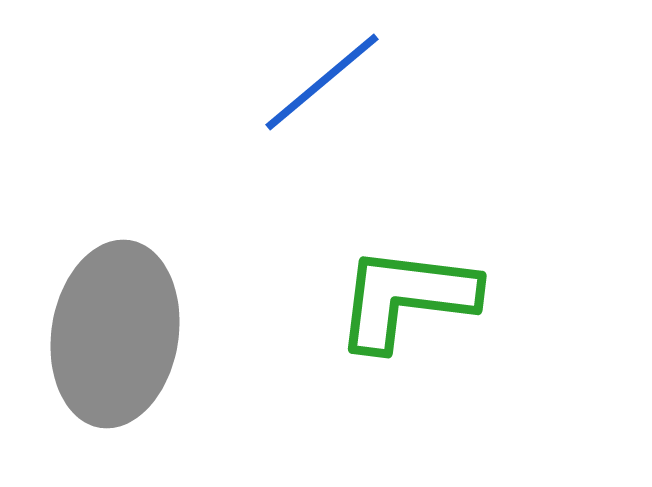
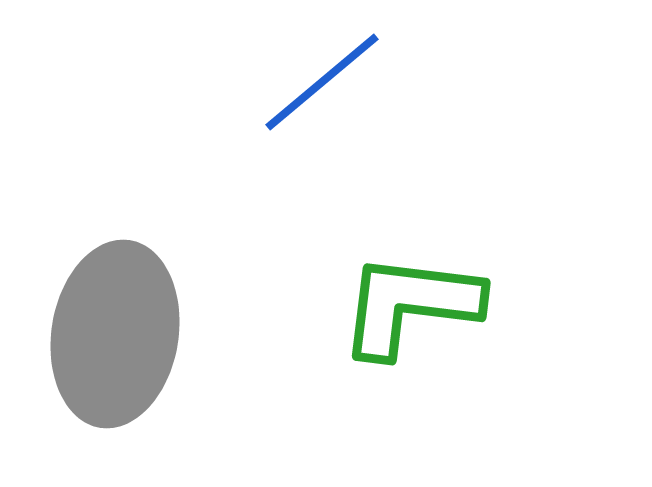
green L-shape: moved 4 px right, 7 px down
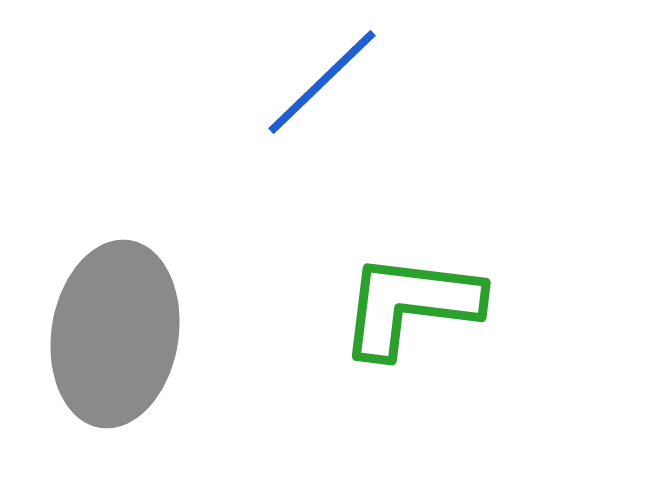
blue line: rotated 4 degrees counterclockwise
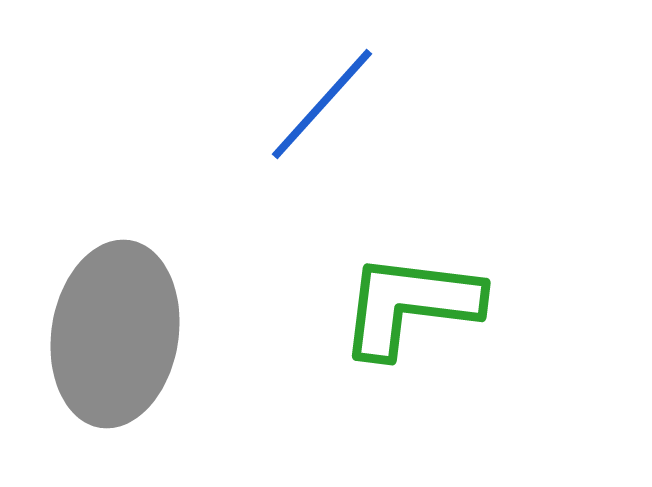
blue line: moved 22 px down; rotated 4 degrees counterclockwise
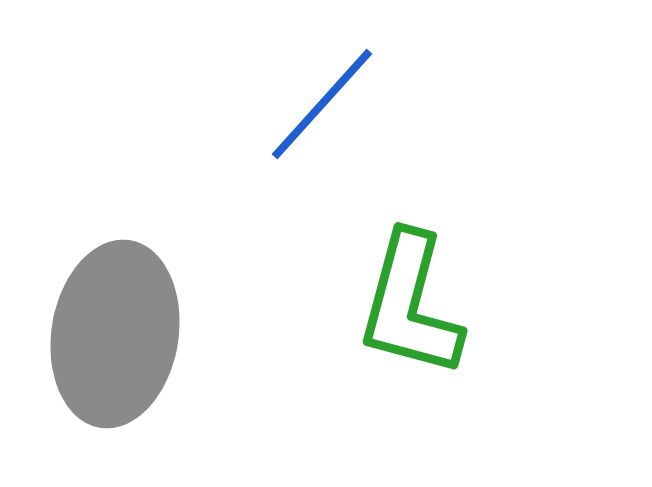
green L-shape: rotated 82 degrees counterclockwise
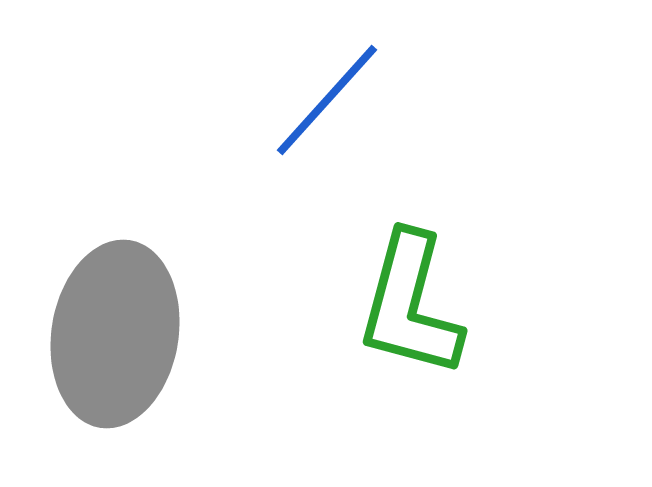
blue line: moved 5 px right, 4 px up
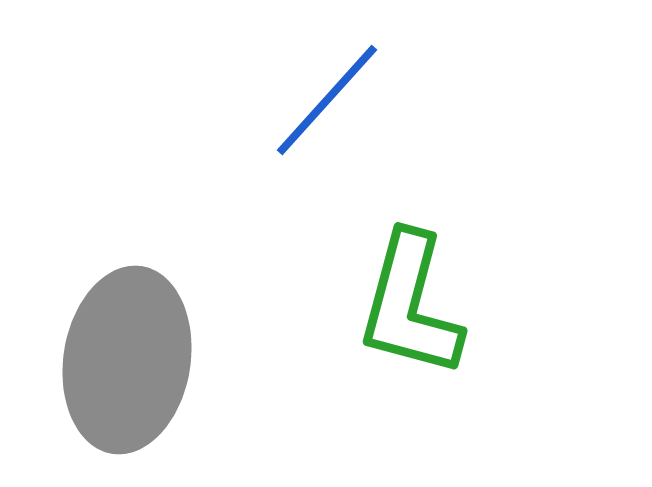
gray ellipse: moved 12 px right, 26 px down
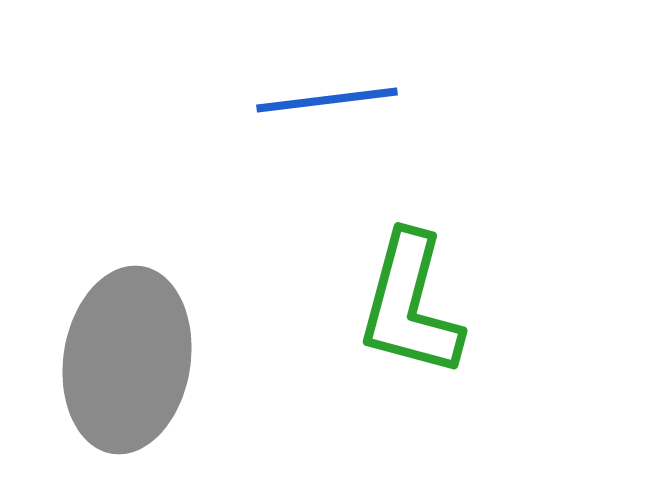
blue line: rotated 41 degrees clockwise
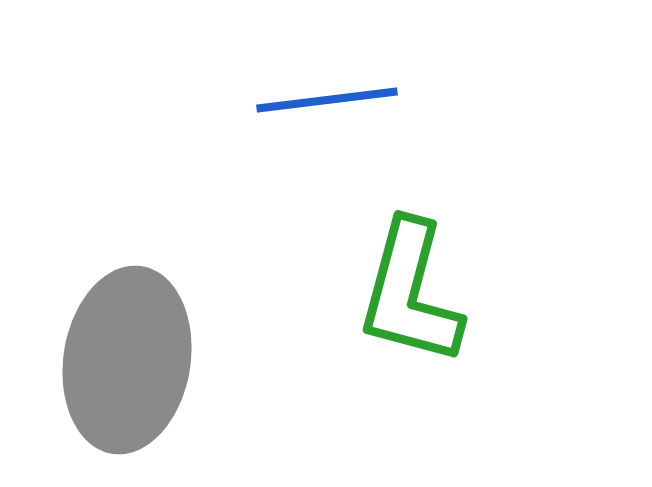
green L-shape: moved 12 px up
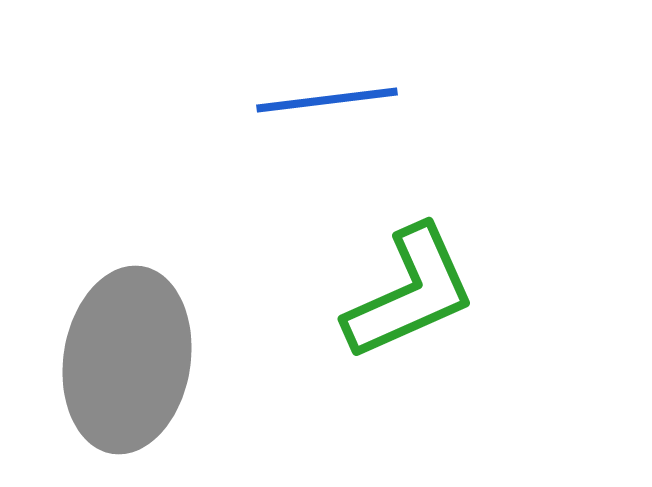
green L-shape: rotated 129 degrees counterclockwise
